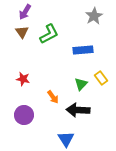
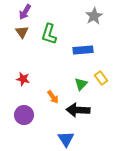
green L-shape: rotated 135 degrees clockwise
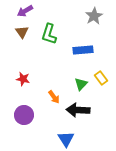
purple arrow: moved 1 px up; rotated 28 degrees clockwise
orange arrow: moved 1 px right
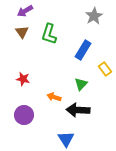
blue rectangle: rotated 54 degrees counterclockwise
yellow rectangle: moved 4 px right, 9 px up
orange arrow: rotated 144 degrees clockwise
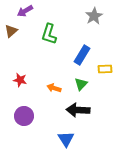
brown triangle: moved 11 px left, 1 px up; rotated 24 degrees clockwise
blue rectangle: moved 1 px left, 5 px down
yellow rectangle: rotated 56 degrees counterclockwise
red star: moved 3 px left, 1 px down
orange arrow: moved 9 px up
purple circle: moved 1 px down
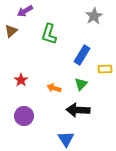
red star: moved 1 px right; rotated 24 degrees clockwise
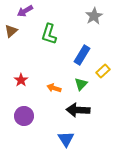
yellow rectangle: moved 2 px left, 2 px down; rotated 40 degrees counterclockwise
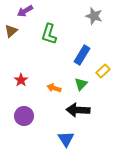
gray star: rotated 24 degrees counterclockwise
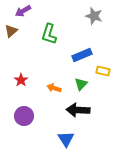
purple arrow: moved 2 px left
blue rectangle: rotated 36 degrees clockwise
yellow rectangle: rotated 56 degrees clockwise
